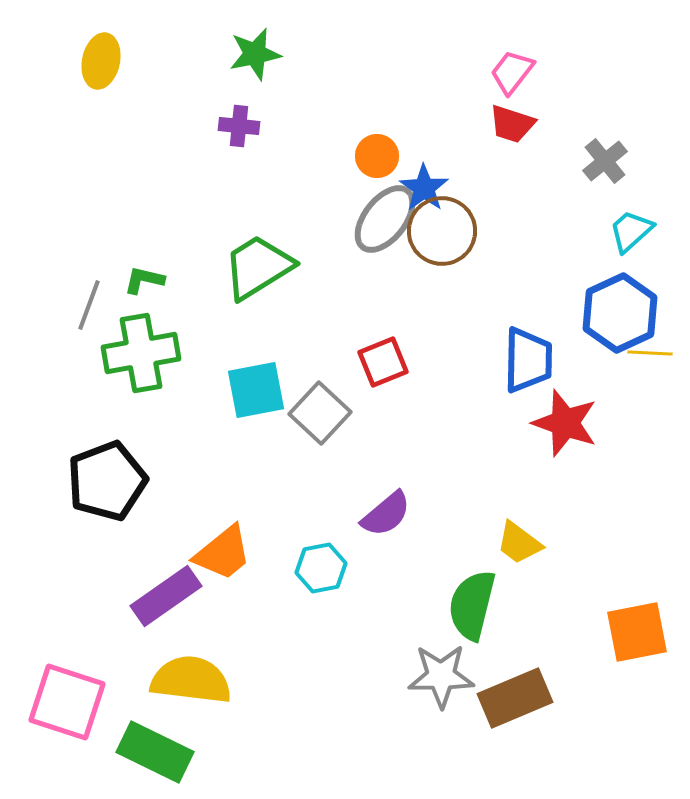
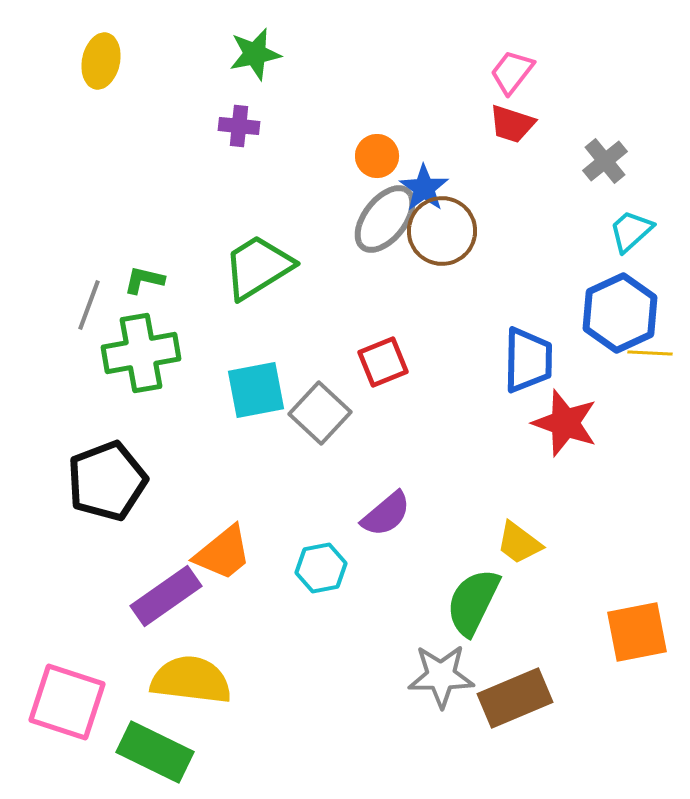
green semicircle: moved 1 px right, 3 px up; rotated 12 degrees clockwise
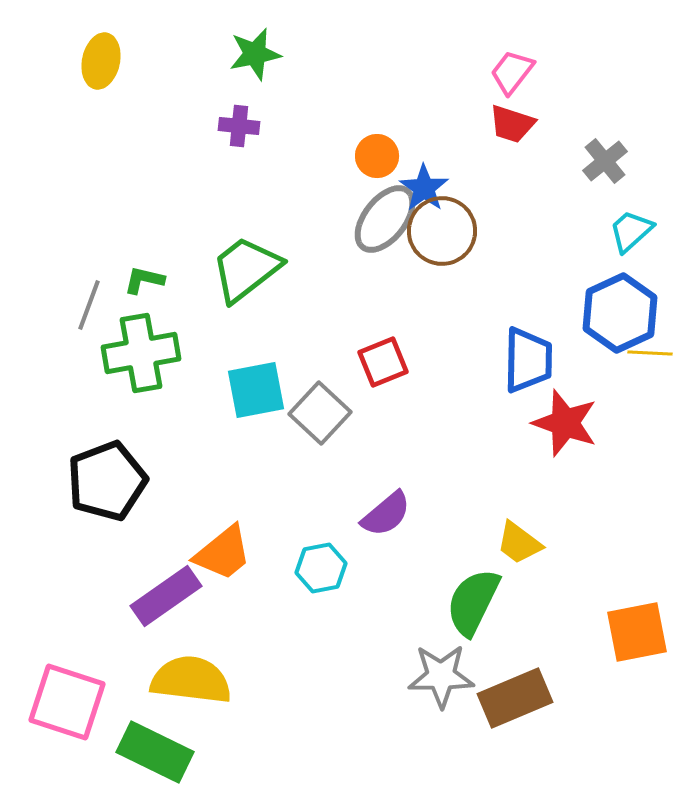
green trapezoid: moved 12 px left, 2 px down; rotated 6 degrees counterclockwise
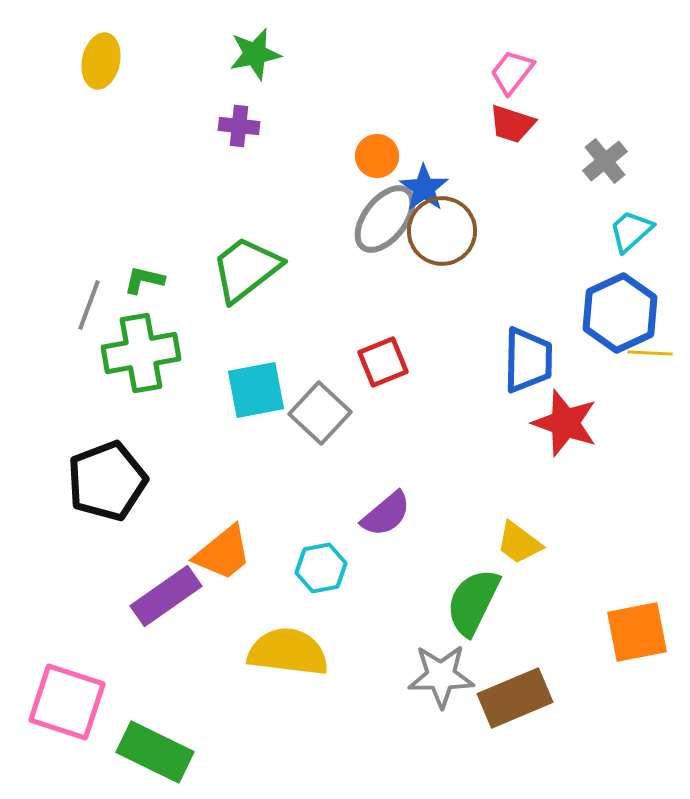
yellow semicircle: moved 97 px right, 28 px up
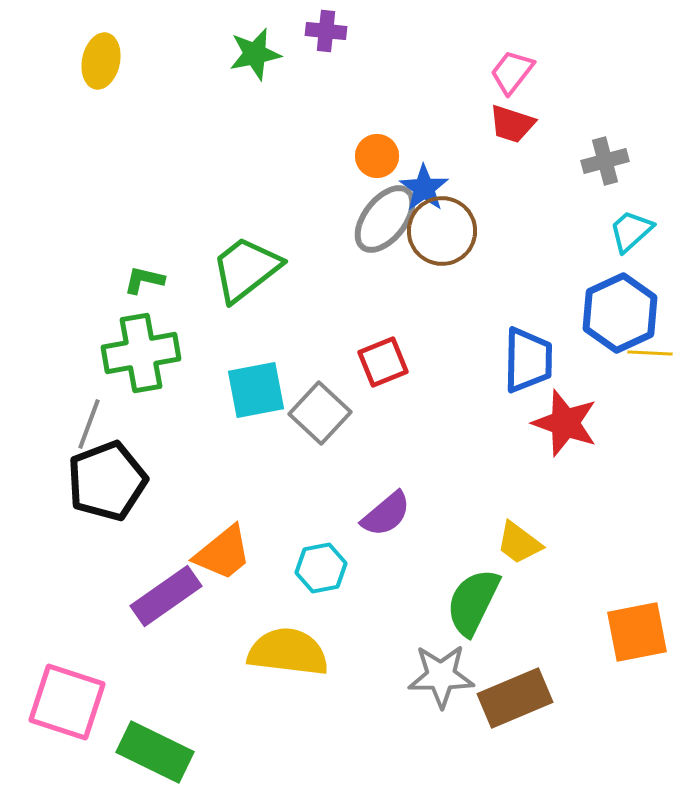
purple cross: moved 87 px right, 95 px up
gray cross: rotated 24 degrees clockwise
gray line: moved 119 px down
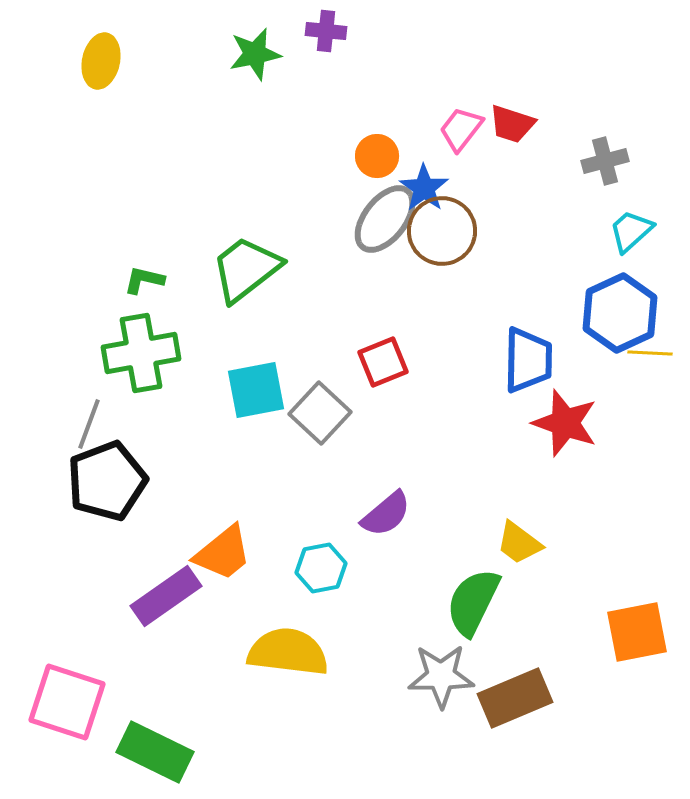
pink trapezoid: moved 51 px left, 57 px down
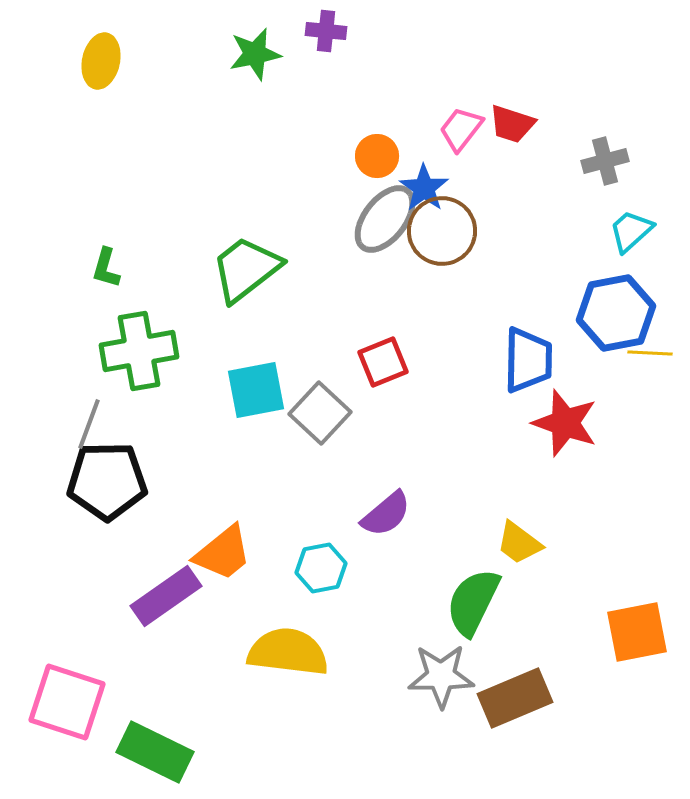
green L-shape: moved 38 px left, 12 px up; rotated 87 degrees counterclockwise
blue hexagon: moved 4 px left; rotated 14 degrees clockwise
green cross: moved 2 px left, 2 px up
black pentagon: rotated 20 degrees clockwise
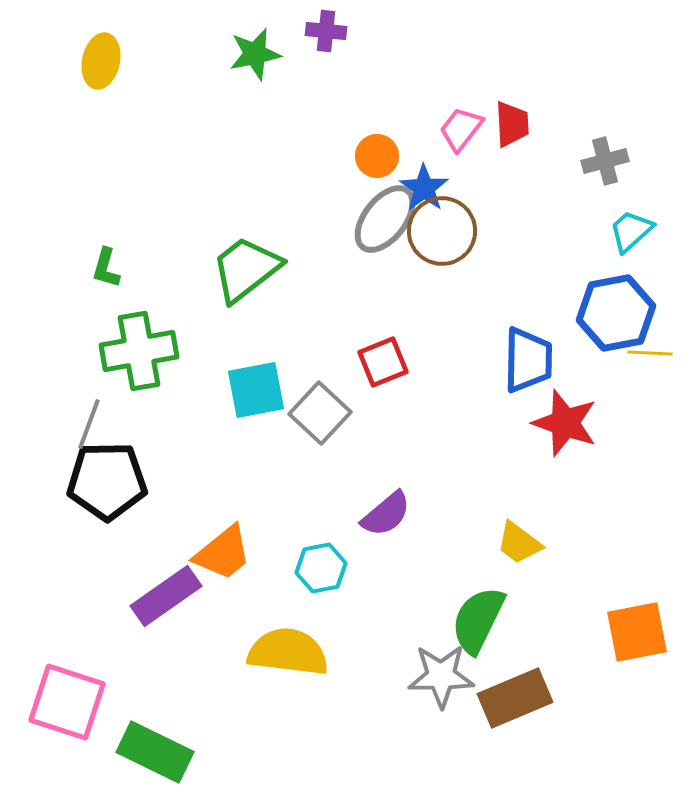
red trapezoid: rotated 111 degrees counterclockwise
green semicircle: moved 5 px right, 18 px down
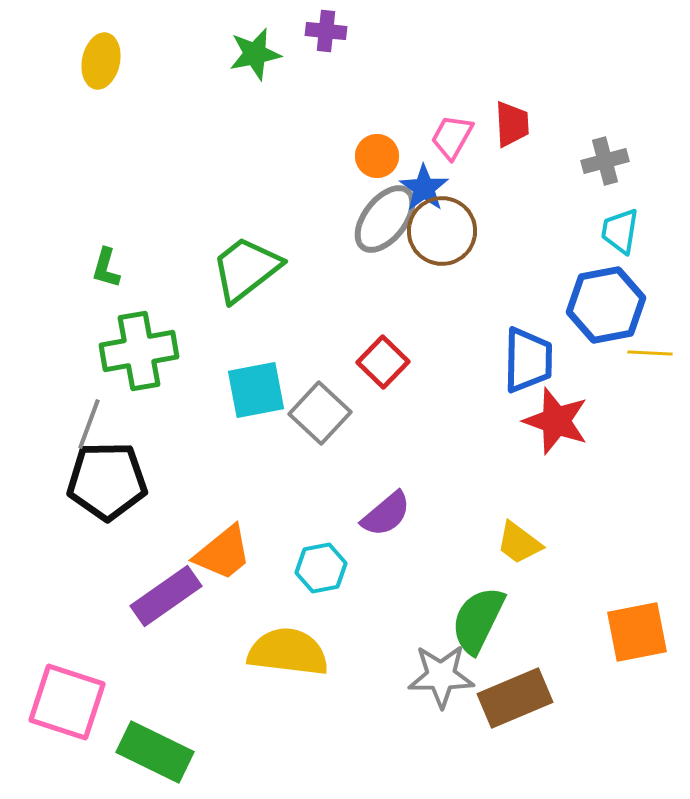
pink trapezoid: moved 9 px left, 8 px down; rotated 9 degrees counterclockwise
cyan trapezoid: moved 11 px left; rotated 39 degrees counterclockwise
blue hexagon: moved 10 px left, 8 px up
red square: rotated 24 degrees counterclockwise
red star: moved 9 px left, 2 px up
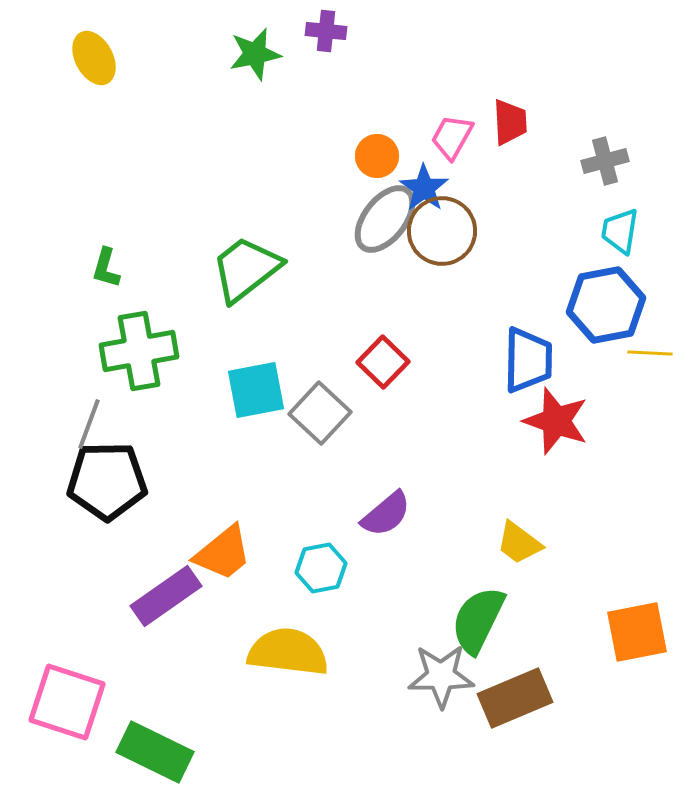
yellow ellipse: moved 7 px left, 3 px up; rotated 40 degrees counterclockwise
red trapezoid: moved 2 px left, 2 px up
